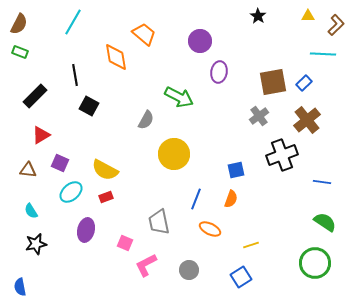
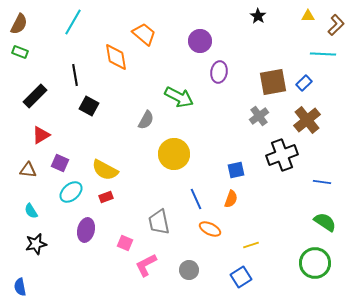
blue line at (196, 199): rotated 45 degrees counterclockwise
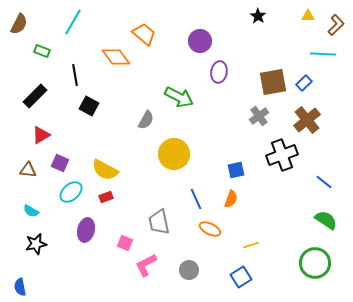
green rectangle at (20, 52): moved 22 px right, 1 px up
orange diamond at (116, 57): rotated 28 degrees counterclockwise
blue line at (322, 182): moved 2 px right; rotated 30 degrees clockwise
cyan semicircle at (31, 211): rotated 28 degrees counterclockwise
green semicircle at (325, 222): moved 1 px right, 2 px up
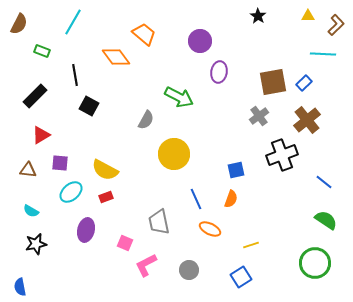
purple square at (60, 163): rotated 18 degrees counterclockwise
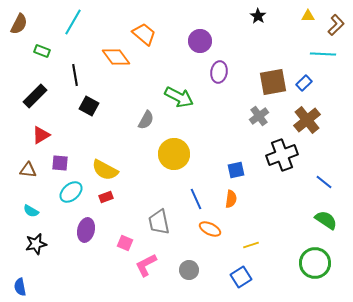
orange semicircle at (231, 199): rotated 12 degrees counterclockwise
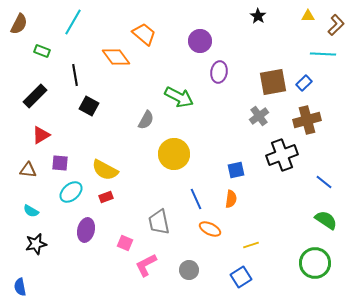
brown cross at (307, 120): rotated 24 degrees clockwise
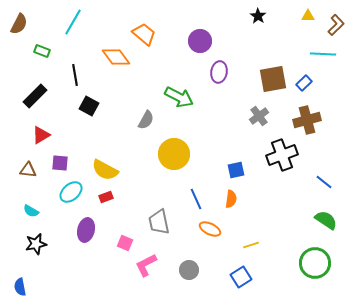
brown square at (273, 82): moved 3 px up
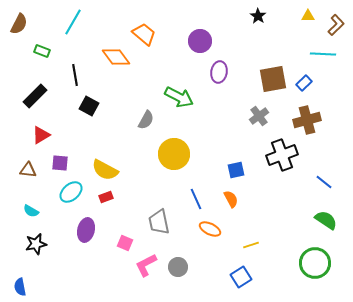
orange semicircle at (231, 199): rotated 36 degrees counterclockwise
gray circle at (189, 270): moved 11 px left, 3 px up
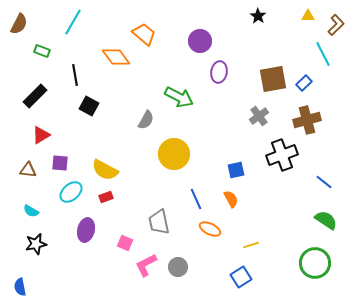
cyan line at (323, 54): rotated 60 degrees clockwise
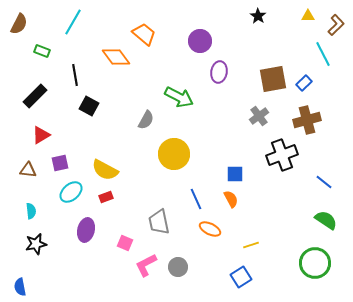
purple square at (60, 163): rotated 18 degrees counterclockwise
blue square at (236, 170): moved 1 px left, 4 px down; rotated 12 degrees clockwise
cyan semicircle at (31, 211): rotated 126 degrees counterclockwise
